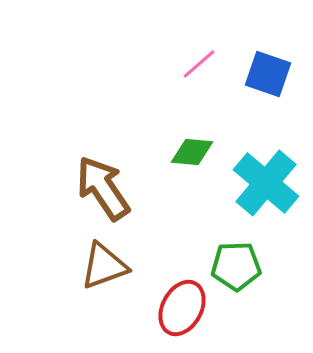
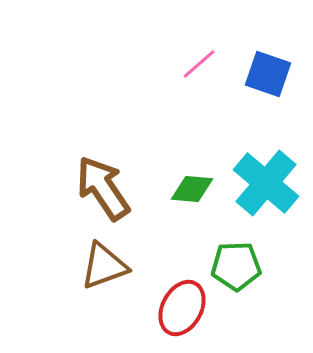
green diamond: moved 37 px down
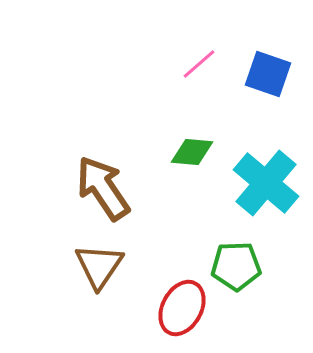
green diamond: moved 37 px up
brown triangle: moved 5 px left; rotated 36 degrees counterclockwise
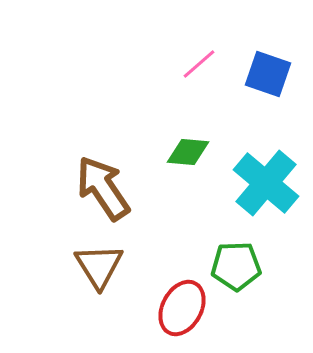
green diamond: moved 4 px left
brown triangle: rotated 6 degrees counterclockwise
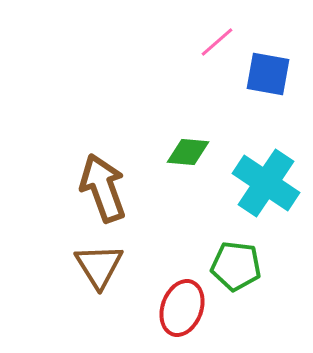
pink line: moved 18 px right, 22 px up
blue square: rotated 9 degrees counterclockwise
cyan cross: rotated 6 degrees counterclockwise
brown arrow: rotated 14 degrees clockwise
green pentagon: rotated 9 degrees clockwise
red ellipse: rotated 8 degrees counterclockwise
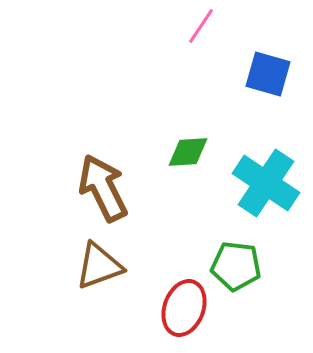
pink line: moved 16 px left, 16 px up; rotated 15 degrees counterclockwise
blue square: rotated 6 degrees clockwise
green diamond: rotated 9 degrees counterclockwise
brown arrow: rotated 6 degrees counterclockwise
brown triangle: rotated 42 degrees clockwise
red ellipse: moved 2 px right
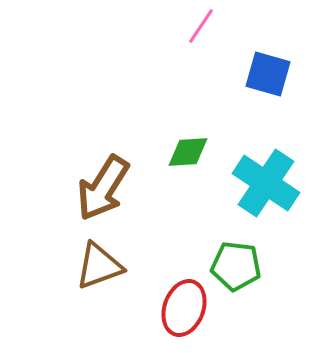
brown arrow: rotated 122 degrees counterclockwise
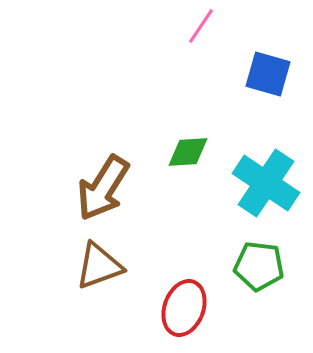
green pentagon: moved 23 px right
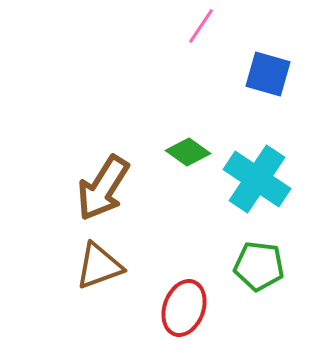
green diamond: rotated 39 degrees clockwise
cyan cross: moved 9 px left, 4 px up
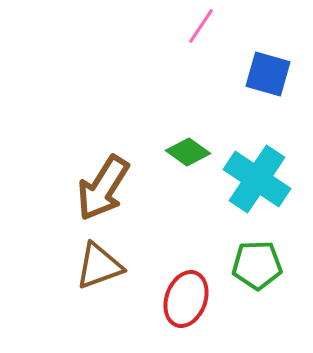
green pentagon: moved 2 px left, 1 px up; rotated 9 degrees counterclockwise
red ellipse: moved 2 px right, 9 px up
